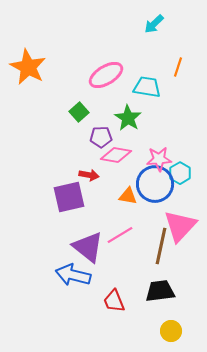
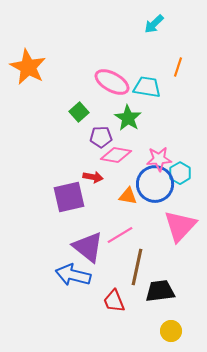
pink ellipse: moved 6 px right, 7 px down; rotated 60 degrees clockwise
red arrow: moved 4 px right, 2 px down
brown line: moved 24 px left, 21 px down
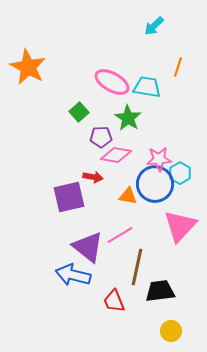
cyan arrow: moved 2 px down
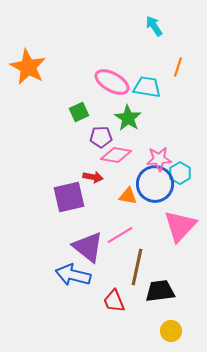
cyan arrow: rotated 100 degrees clockwise
green square: rotated 18 degrees clockwise
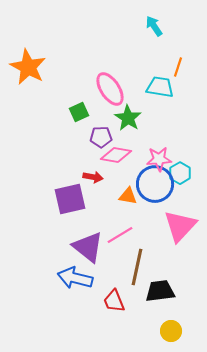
pink ellipse: moved 2 px left, 7 px down; rotated 28 degrees clockwise
cyan trapezoid: moved 13 px right
purple square: moved 1 px right, 2 px down
blue arrow: moved 2 px right, 3 px down
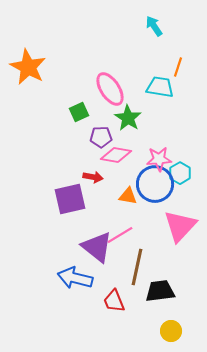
purple triangle: moved 9 px right
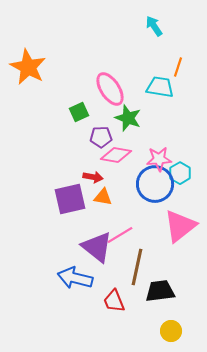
green star: rotated 12 degrees counterclockwise
orange triangle: moved 25 px left, 1 px down
pink triangle: rotated 9 degrees clockwise
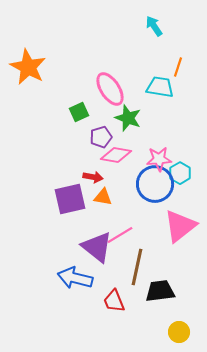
purple pentagon: rotated 15 degrees counterclockwise
yellow circle: moved 8 px right, 1 px down
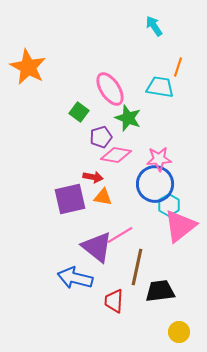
green square: rotated 30 degrees counterclockwise
cyan hexagon: moved 11 px left, 32 px down
red trapezoid: rotated 25 degrees clockwise
